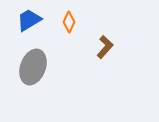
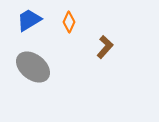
gray ellipse: rotated 72 degrees counterclockwise
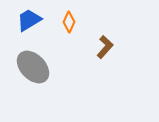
gray ellipse: rotated 8 degrees clockwise
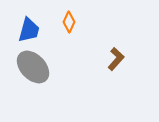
blue trapezoid: moved 10 px down; rotated 136 degrees clockwise
brown L-shape: moved 11 px right, 12 px down
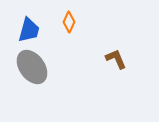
brown L-shape: rotated 65 degrees counterclockwise
gray ellipse: moved 1 px left; rotated 8 degrees clockwise
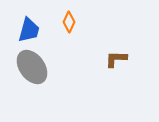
brown L-shape: rotated 65 degrees counterclockwise
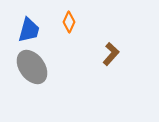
brown L-shape: moved 5 px left, 5 px up; rotated 130 degrees clockwise
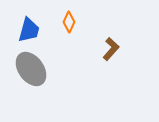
brown L-shape: moved 5 px up
gray ellipse: moved 1 px left, 2 px down
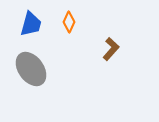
blue trapezoid: moved 2 px right, 6 px up
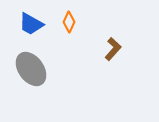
blue trapezoid: rotated 104 degrees clockwise
brown L-shape: moved 2 px right
